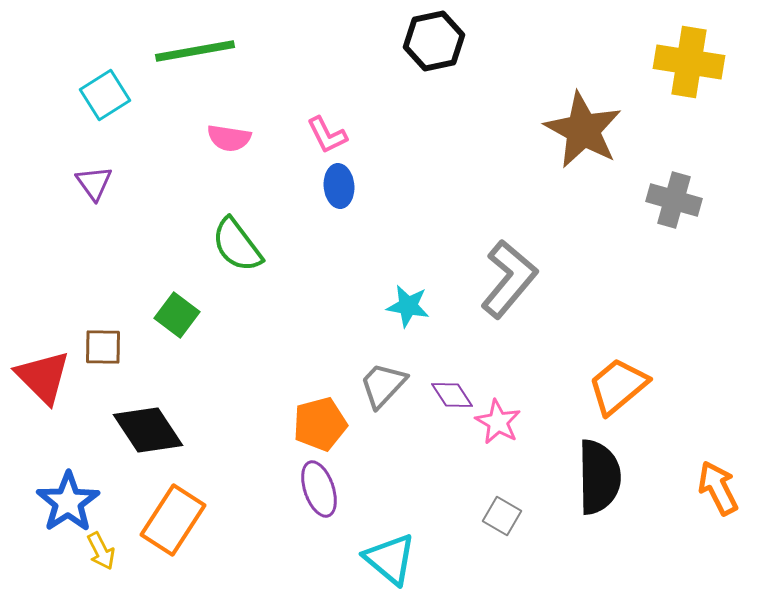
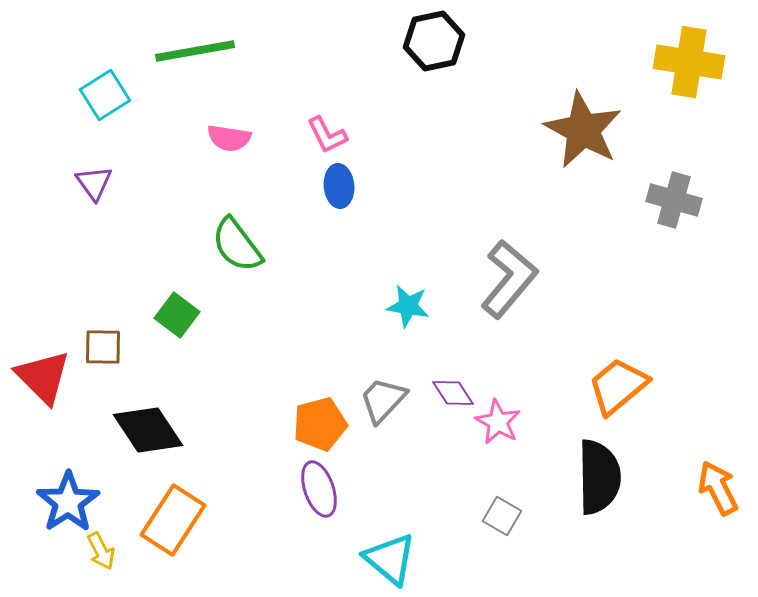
gray trapezoid: moved 15 px down
purple diamond: moved 1 px right, 2 px up
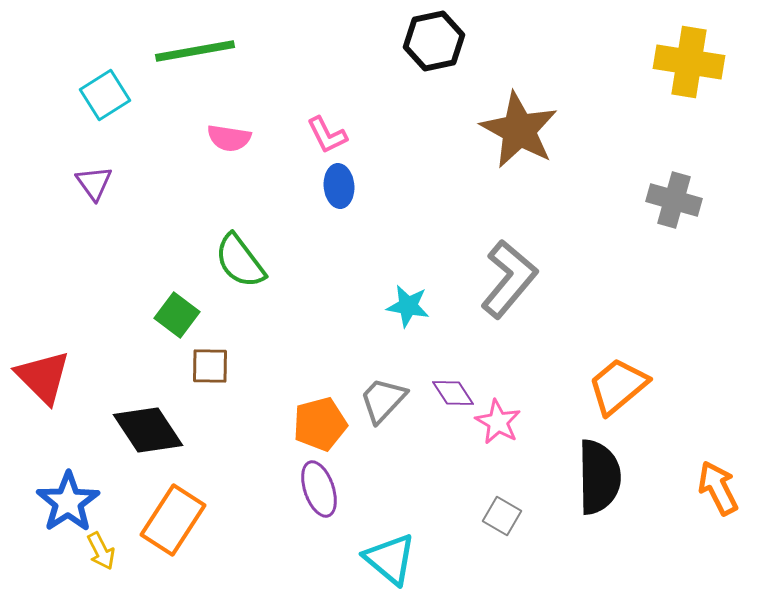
brown star: moved 64 px left
green semicircle: moved 3 px right, 16 px down
brown square: moved 107 px right, 19 px down
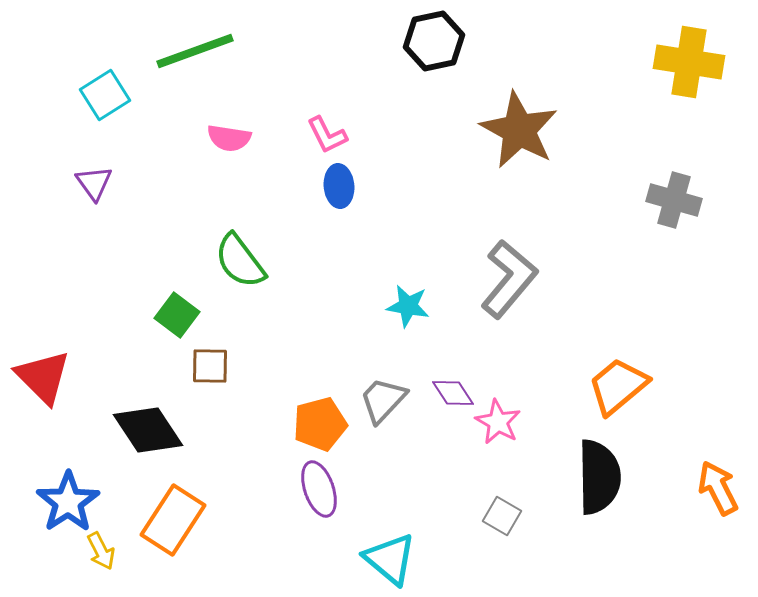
green line: rotated 10 degrees counterclockwise
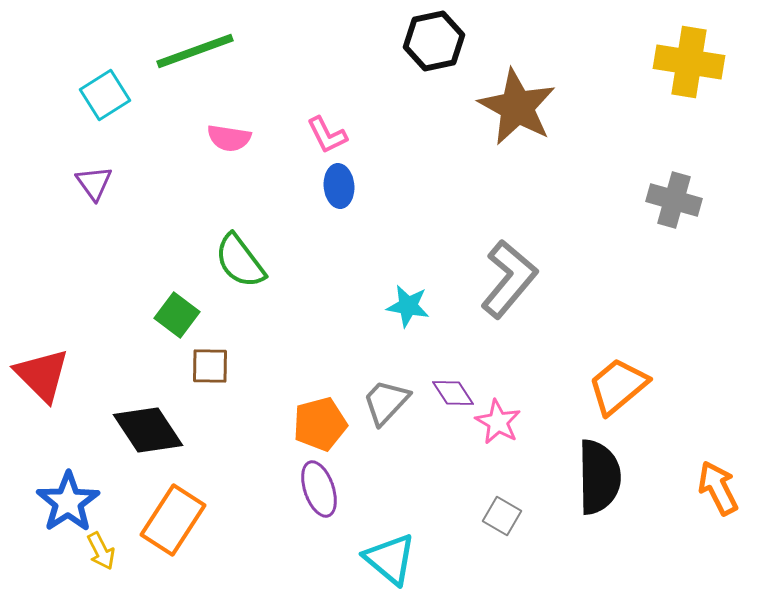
brown star: moved 2 px left, 23 px up
red triangle: moved 1 px left, 2 px up
gray trapezoid: moved 3 px right, 2 px down
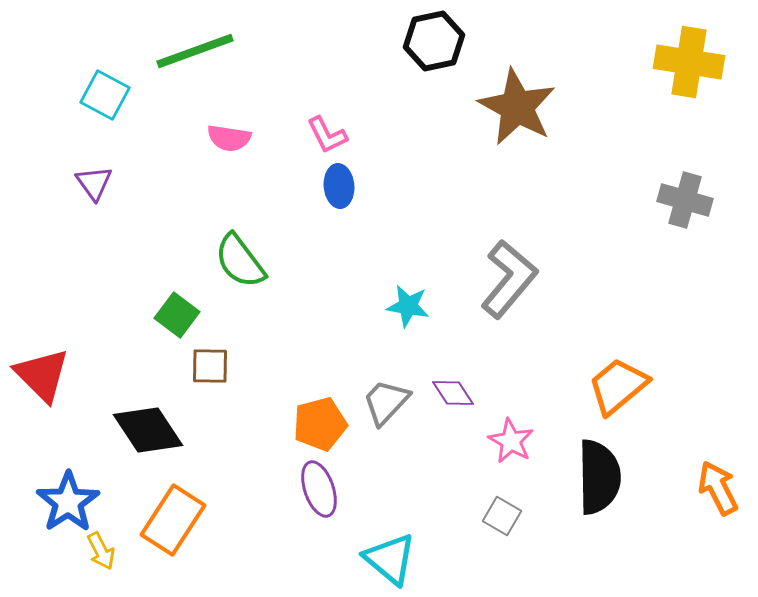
cyan square: rotated 30 degrees counterclockwise
gray cross: moved 11 px right
pink star: moved 13 px right, 19 px down
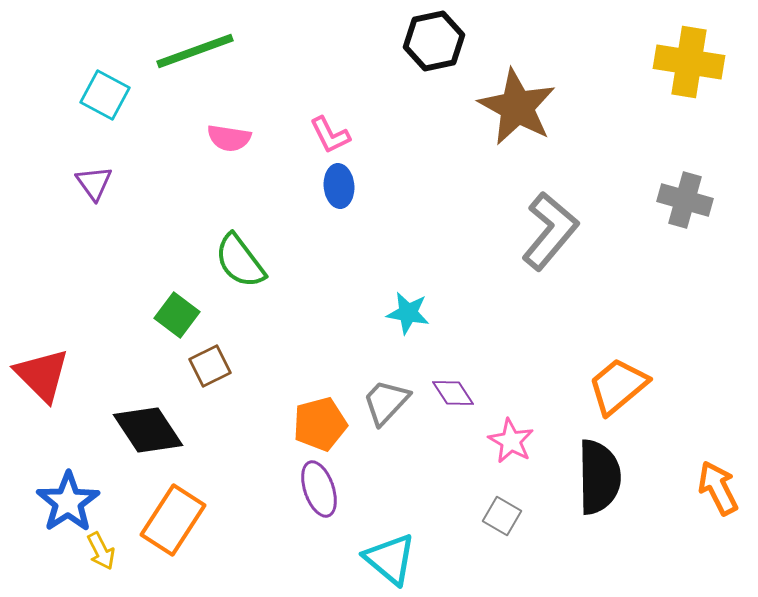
pink L-shape: moved 3 px right
gray L-shape: moved 41 px right, 48 px up
cyan star: moved 7 px down
brown square: rotated 27 degrees counterclockwise
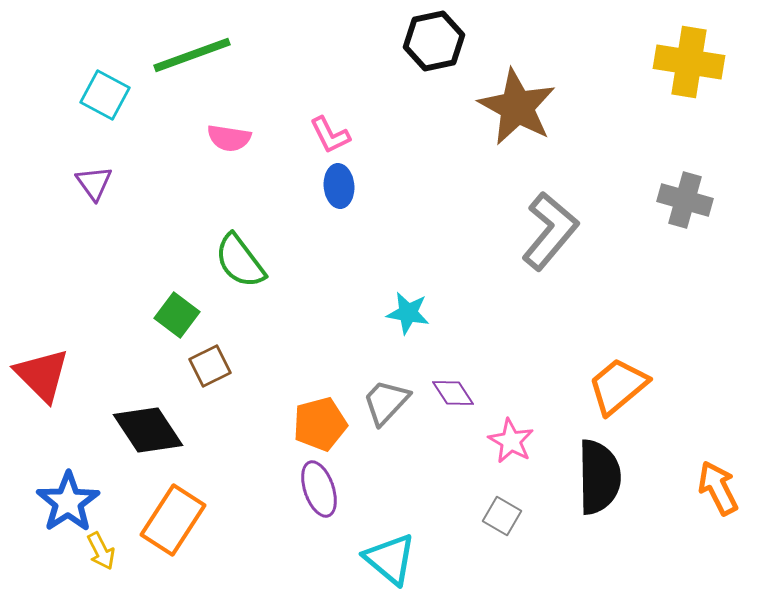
green line: moved 3 px left, 4 px down
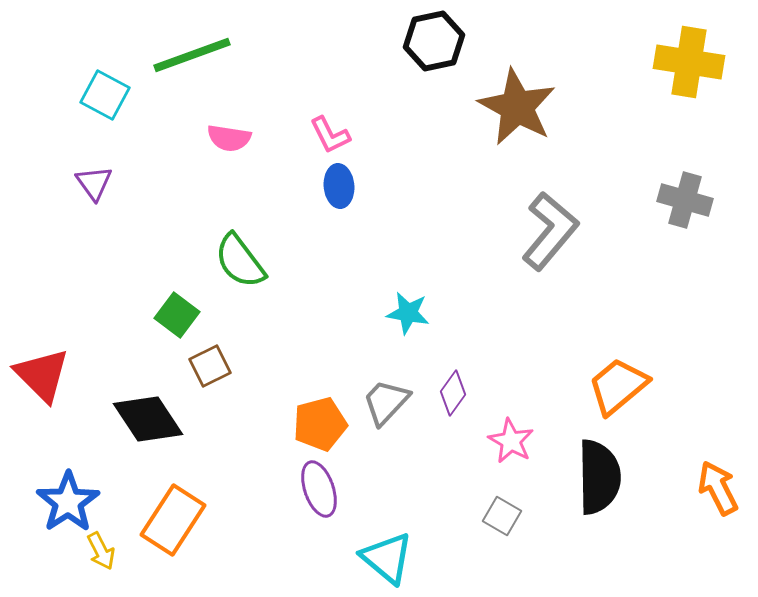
purple diamond: rotated 69 degrees clockwise
black diamond: moved 11 px up
cyan triangle: moved 3 px left, 1 px up
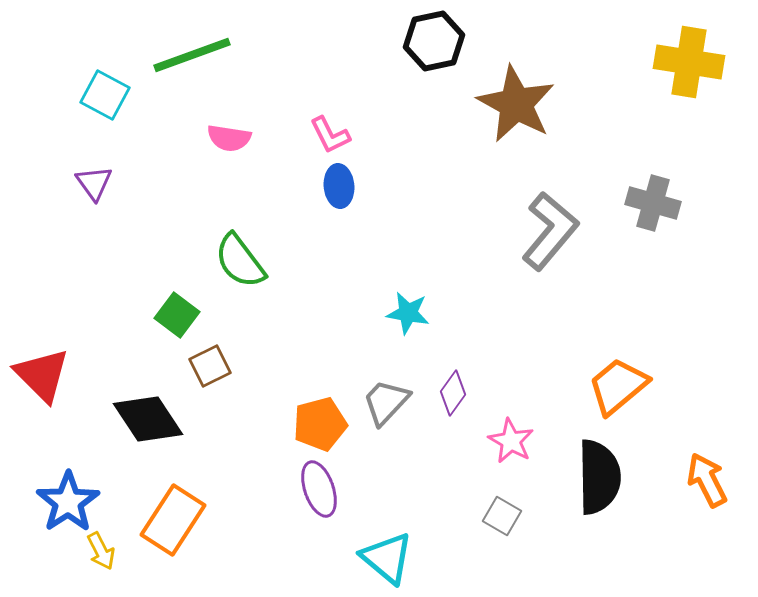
brown star: moved 1 px left, 3 px up
gray cross: moved 32 px left, 3 px down
orange arrow: moved 11 px left, 8 px up
